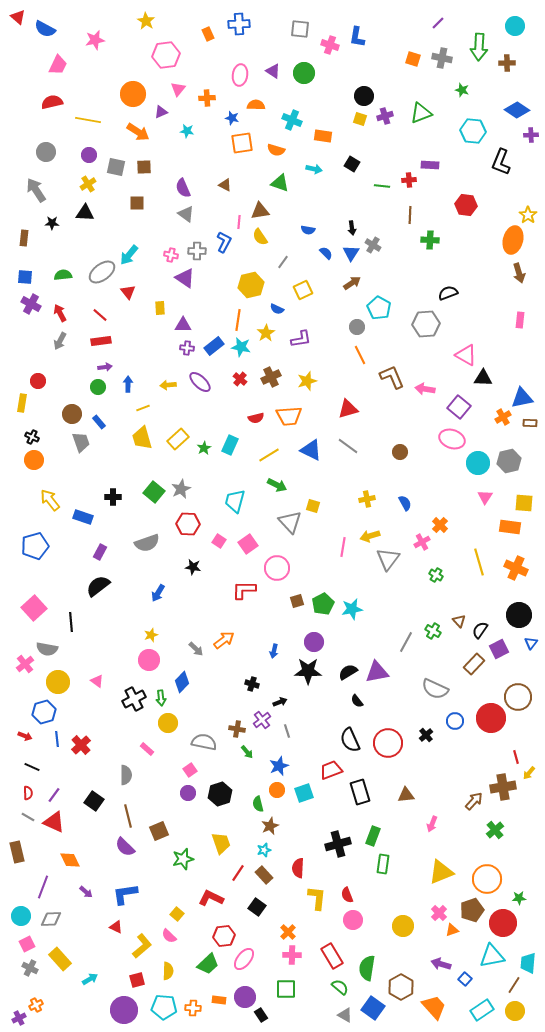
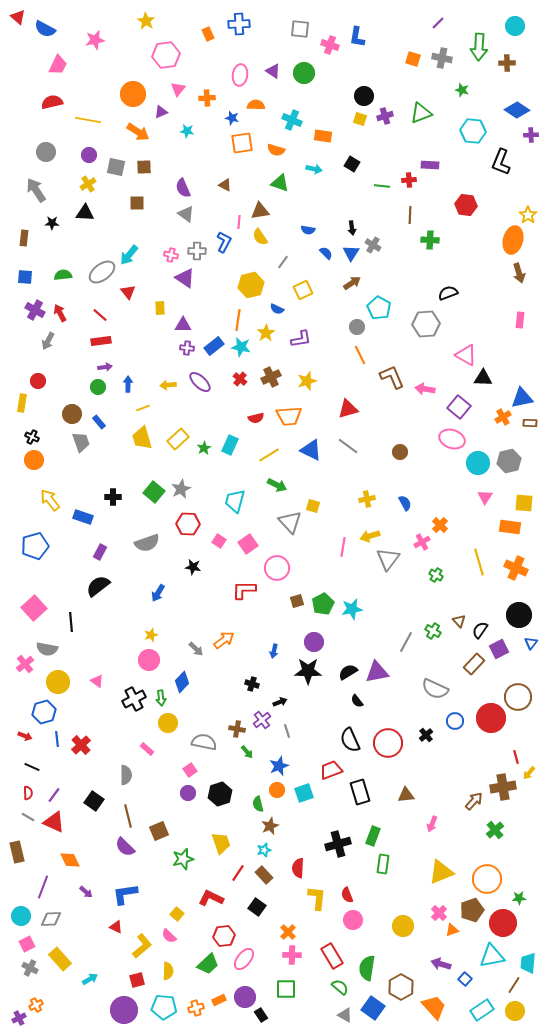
purple cross at (31, 304): moved 4 px right, 6 px down
gray arrow at (60, 341): moved 12 px left
orange rectangle at (219, 1000): rotated 32 degrees counterclockwise
orange cross at (193, 1008): moved 3 px right; rotated 21 degrees counterclockwise
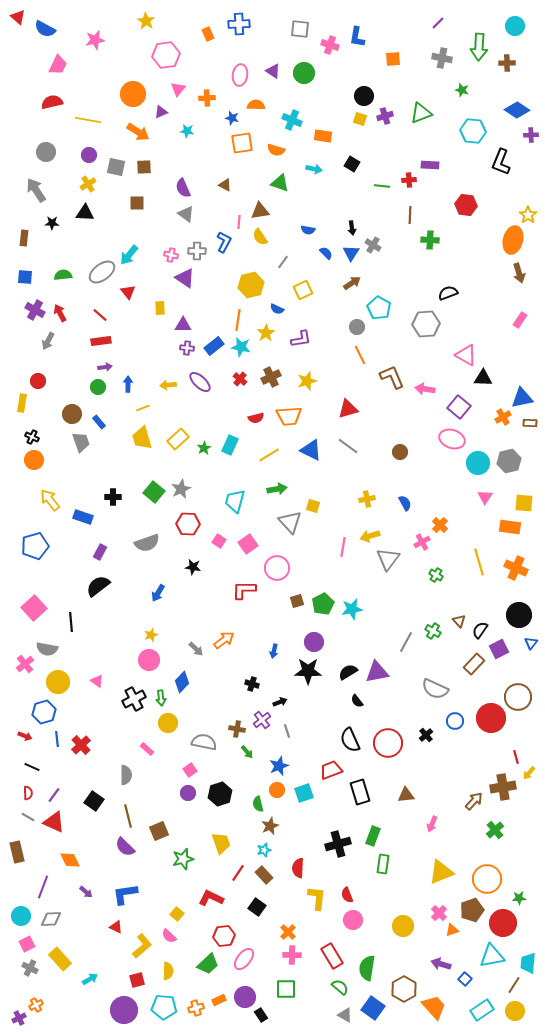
orange square at (413, 59): moved 20 px left; rotated 21 degrees counterclockwise
pink rectangle at (520, 320): rotated 28 degrees clockwise
green arrow at (277, 485): moved 4 px down; rotated 36 degrees counterclockwise
brown hexagon at (401, 987): moved 3 px right, 2 px down
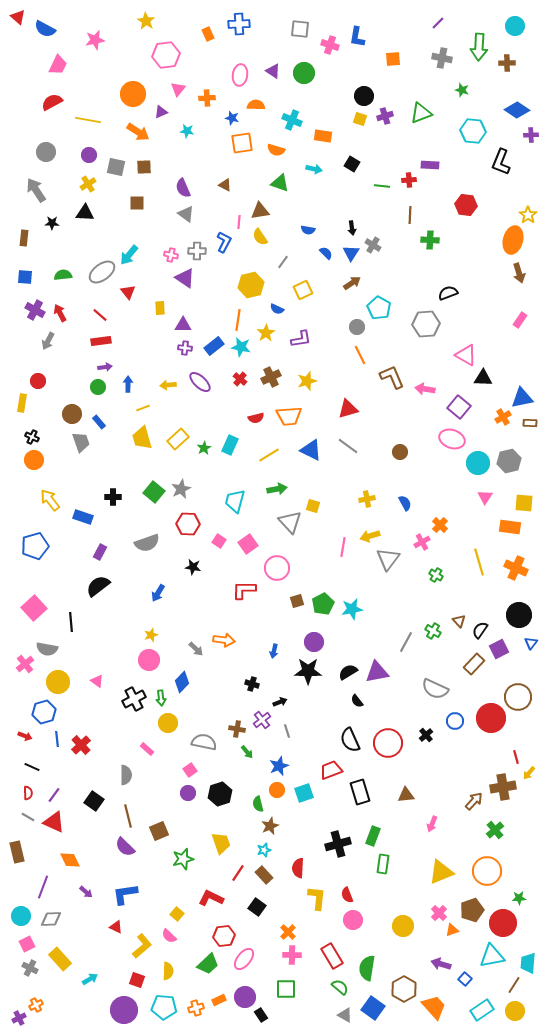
red semicircle at (52, 102): rotated 15 degrees counterclockwise
purple cross at (187, 348): moved 2 px left
orange arrow at (224, 640): rotated 45 degrees clockwise
orange circle at (487, 879): moved 8 px up
red square at (137, 980): rotated 35 degrees clockwise
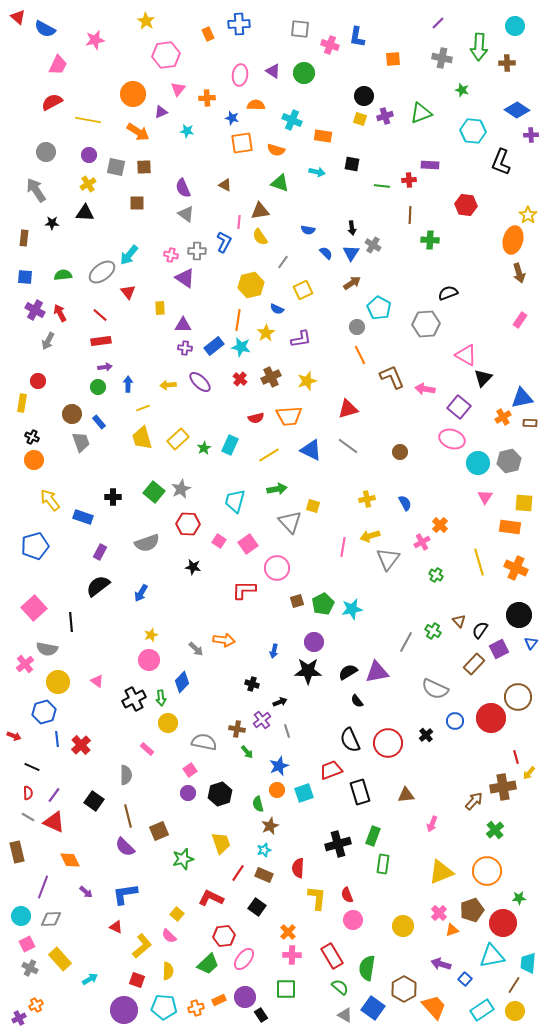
black square at (352, 164): rotated 21 degrees counterclockwise
cyan arrow at (314, 169): moved 3 px right, 3 px down
black triangle at (483, 378): rotated 48 degrees counterclockwise
blue arrow at (158, 593): moved 17 px left
red arrow at (25, 736): moved 11 px left
brown rectangle at (264, 875): rotated 24 degrees counterclockwise
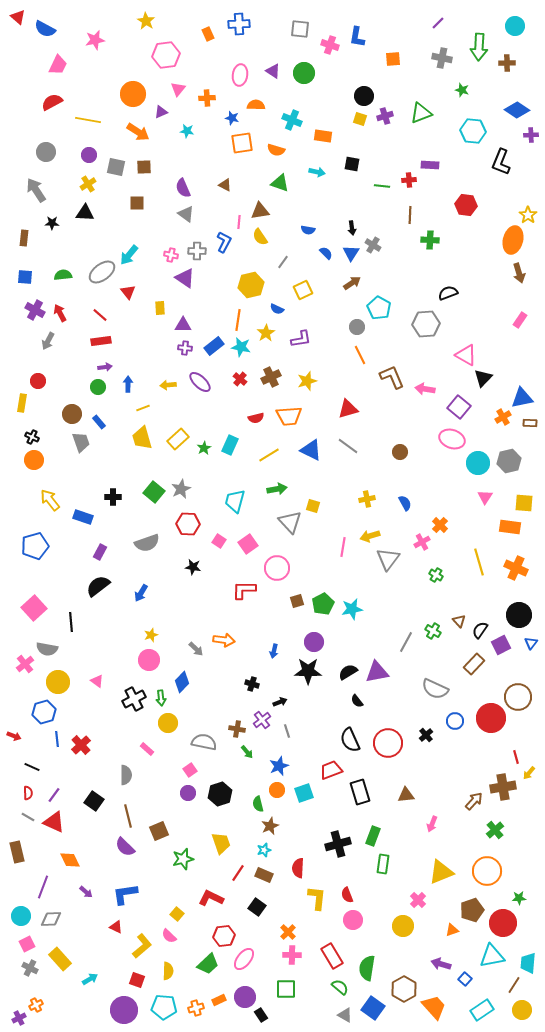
purple square at (499, 649): moved 2 px right, 4 px up
pink cross at (439, 913): moved 21 px left, 13 px up
yellow circle at (515, 1011): moved 7 px right, 1 px up
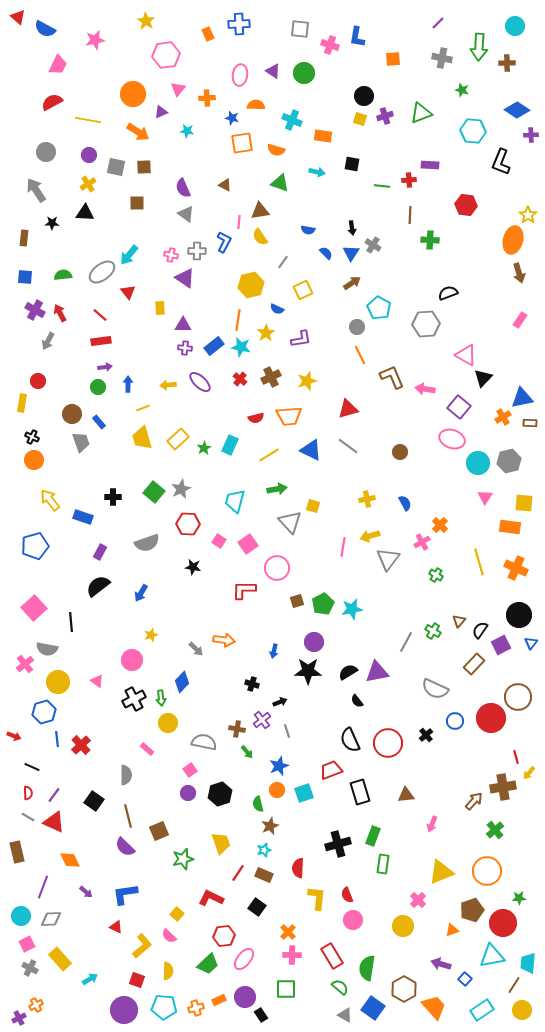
brown triangle at (459, 621): rotated 24 degrees clockwise
pink circle at (149, 660): moved 17 px left
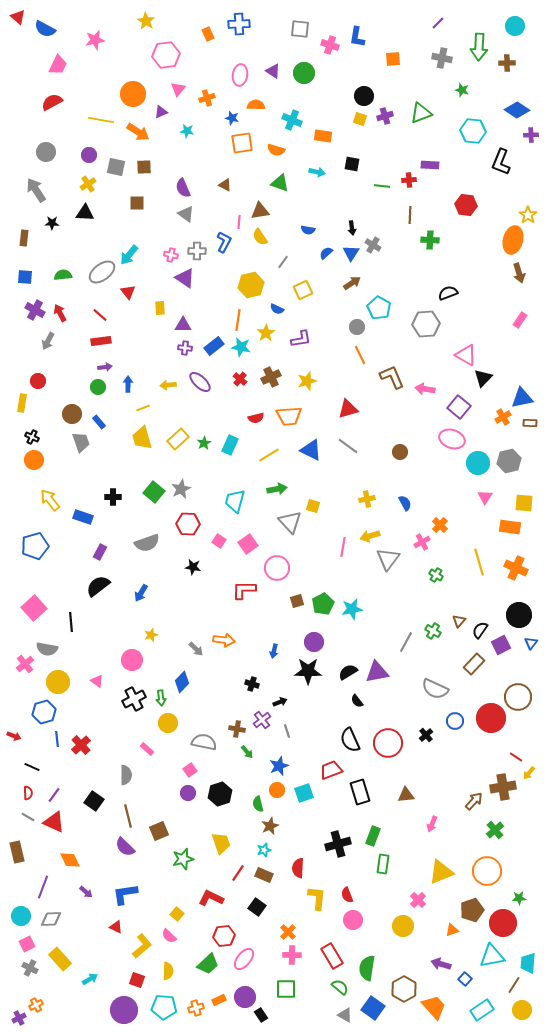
orange cross at (207, 98): rotated 14 degrees counterclockwise
yellow line at (88, 120): moved 13 px right
blue semicircle at (326, 253): rotated 88 degrees counterclockwise
green star at (204, 448): moved 5 px up
red line at (516, 757): rotated 40 degrees counterclockwise
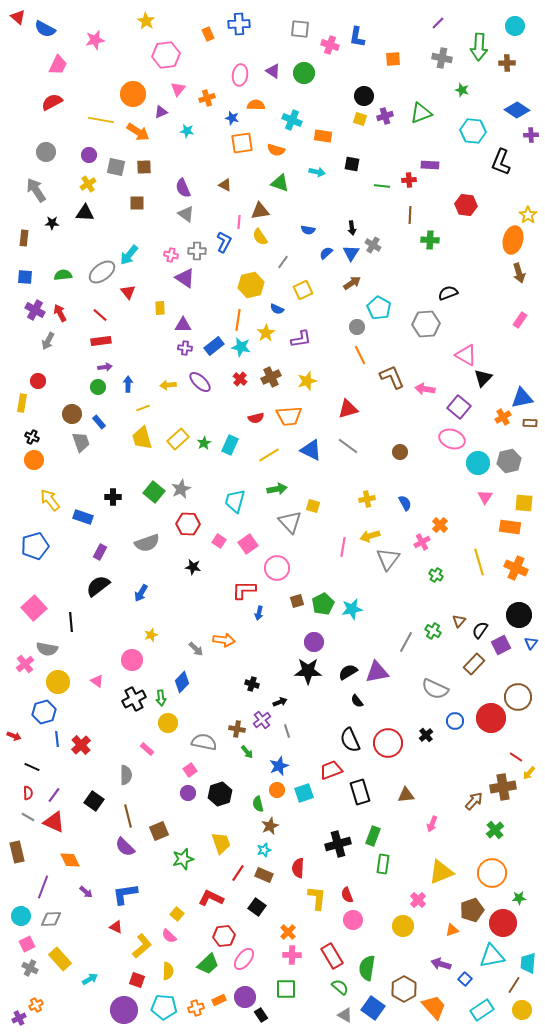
blue arrow at (274, 651): moved 15 px left, 38 px up
orange circle at (487, 871): moved 5 px right, 2 px down
